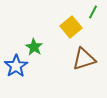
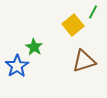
yellow square: moved 2 px right, 2 px up
brown triangle: moved 2 px down
blue star: moved 1 px right
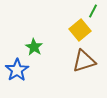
green line: moved 1 px up
yellow square: moved 7 px right, 5 px down
blue star: moved 4 px down
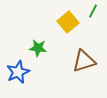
yellow square: moved 12 px left, 8 px up
green star: moved 4 px right, 1 px down; rotated 24 degrees counterclockwise
blue star: moved 1 px right, 2 px down; rotated 10 degrees clockwise
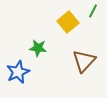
brown triangle: rotated 30 degrees counterclockwise
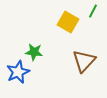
yellow square: rotated 20 degrees counterclockwise
green star: moved 4 px left, 4 px down
